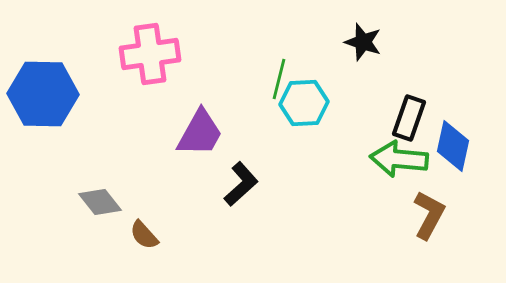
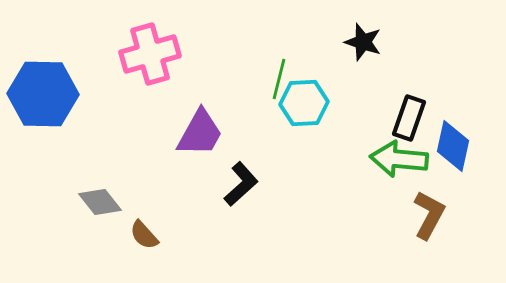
pink cross: rotated 8 degrees counterclockwise
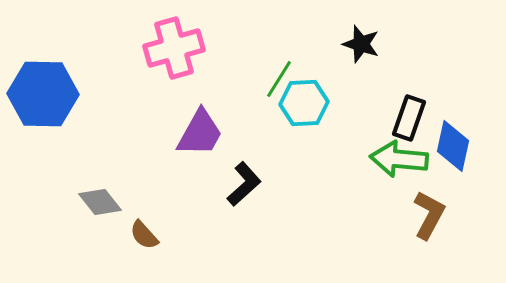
black star: moved 2 px left, 2 px down
pink cross: moved 24 px right, 6 px up
green line: rotated 18 degrees clockwise
black L-shape: moved 3 px right
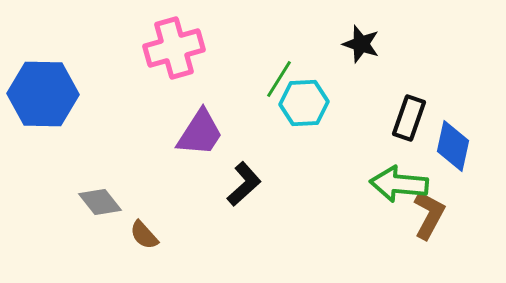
purple trapezoid: rotated 4 degrees clockwise
green arrow: moved 25 px down
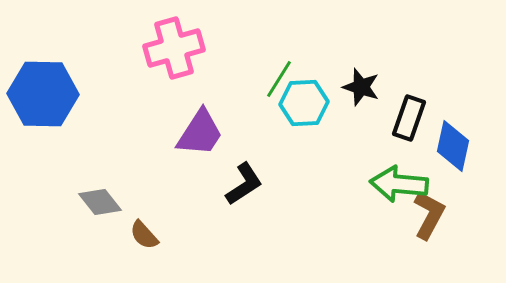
black star: moved 43 px down
black L-shape: rotated 9 degrees clockwise
